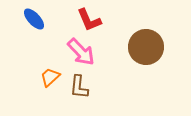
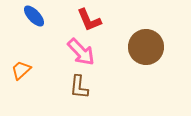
blue ellipse: moved 3 px up
orange trapezoid: moved 29 px left, 7 px up
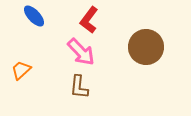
red L-shape: rotated 60 degrees clockwise
